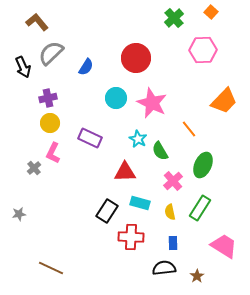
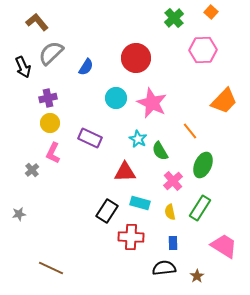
orange line: moved 1 px right, 2 px down
gray cross: moved 2 px left, 2 px down
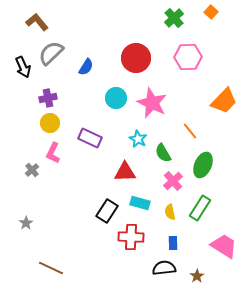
pink hexagon: moved 15 px left, 7 px down
green semicircle: moved 3 px right, 2 px down
gray star: moved 7 px right, 9 px down; rotated 24 degrees counterclockwise
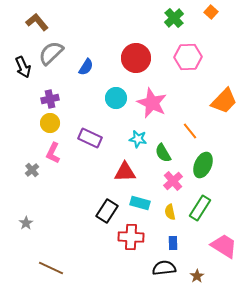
purple cross: moved 2 px right, 1 px down
cyan star: rotated 18 degrees counterclockwise
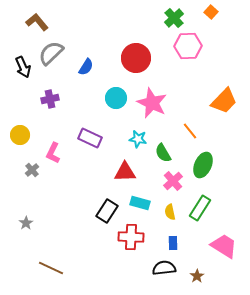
pink hexagon: moved 11 px up
yellow circle: moved 30 px left, 12 px down
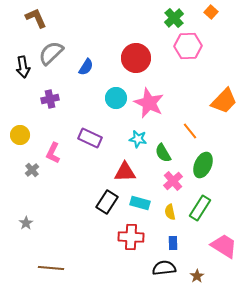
brown L-shape: moved 1 px left, 4 px up; rotated 15 degrees clockwise
black arrow: rotated 15 degrees clockwise
pink star: moved 3 px left
black rectangle: moved 9 px up
brown line: rotated 20 degrees counterclockwise
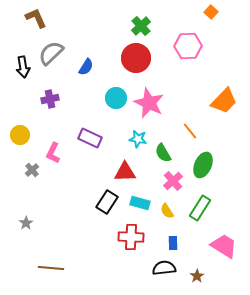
green cross: moved 33 px left, 8 px down
yellow semicircle: moved 3 px left, 1 px up; rotated 21 degrees counterclockwise
